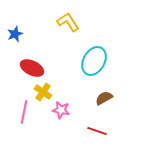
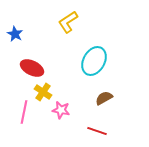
yellow L-shape: rotated 90 degrees counterclockwise
blue star: rotated 21 degrees counterclockwise
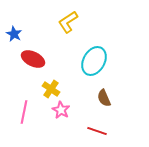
blue star: moved 1 px left
red ellipse: moved 1 px right, 9 px up
yellow cross: moved 8 px right, 3 px up
brown semicircle: rotated 84 degrees counterclockwise
pink star: rotated 18 degrees clockwise
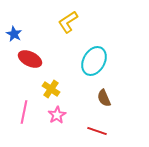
red ellipse: moved 3 px left
pink star: moved 4 px left, 5 px down; rotated 12 degrees clockwise
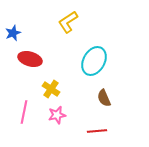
blue star: moved 1 px left, 1 px up; rotated 21 degrees clockwise
red ellipse: rotated 10 degrees counterclockwise
pink star: rotated 18 degrees clockwise
red line: rotated 24 degrees counterclockwise
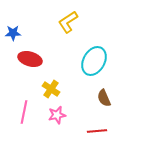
blue star: rotated 21 degrees clockwise
